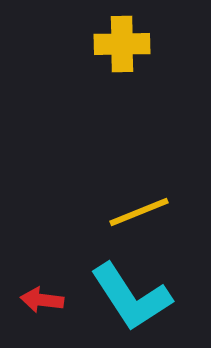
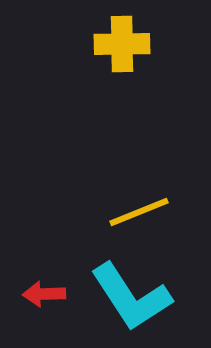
red arrow: moved 2 px right, 6 px up; rotated 9 degrees counterclockwise
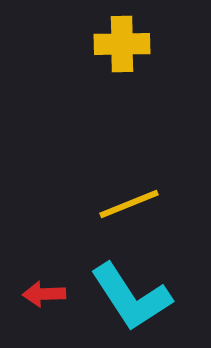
yellow line: moved 10 px left, 8 px up
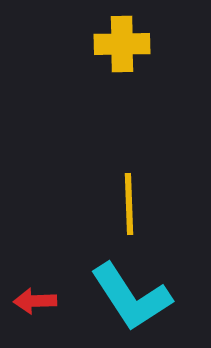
yellow line: rotated 70 degrees counterclockwise
red arrow: moved 9 px left, 7 px down
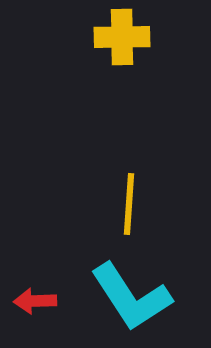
yellow cross: moved 7 px up
yellow line: rotated 6 degrees clockwise
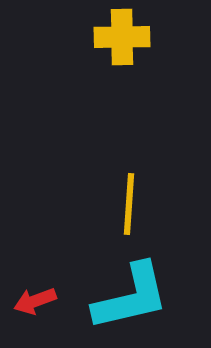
cyan L-shape: rotated 70 degrees counterclockwise
red arrow: rotated 18 degrees counterclockwise
